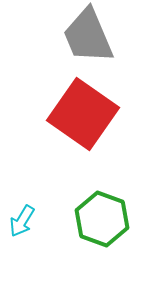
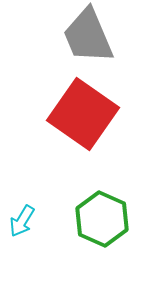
green hexagon: rotated 4 degrees clockwise
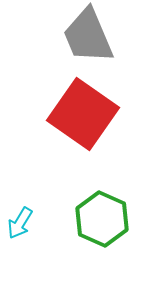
cyan arrow: moved 2 px left, 2 px down
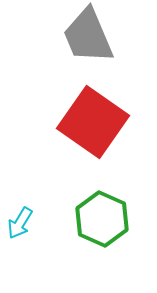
red square: moved 10 px right, 8 px down
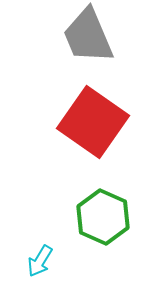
green hexagon: moved 1 px right, 2 px up
cyan arrow: moved 20 px right, 38 px down
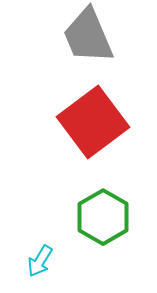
red square: rotated 18 degrees clockwise
green hexagon: rotated 6 degrees clockwise
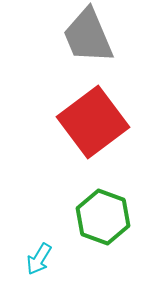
green hexagon: rotated 10 degrees counterclockwise
cyan arrow: moved 1 px left, 2 px up
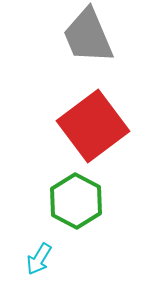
red square: moved 4 px down
green hexagon: moved 27 px left, 16 px up; rotated 8 degrees clockwise
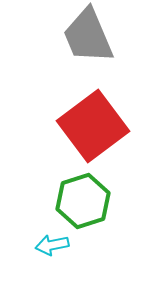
green hexagon: moved 7 px right; rotated 14 degrees clockwise
cyan arrow: moved 13 px right, 14 px up; rotated 48 degrees clockwise
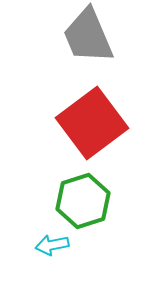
red square: moved 1 px left, 3 px up
